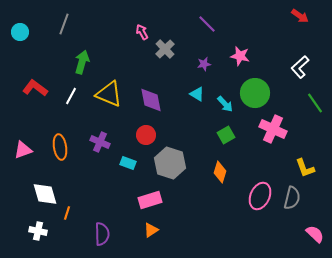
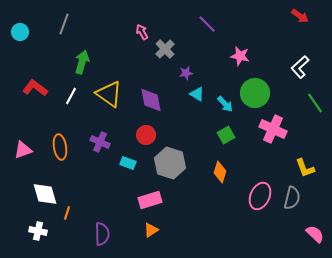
purple star: moved 18 px left, 9 px down
yellow triangle: rotated 12 degrees clockwise
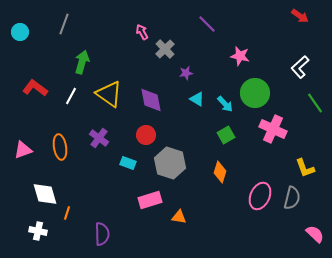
cyan triangle: moved 5 px down
purple cross: moved 1 px left, 4 px up; rotated 12 degrees clockwise
orange triangle: moved 28 px right, 13 px up; rotated 42 degrees clockwise
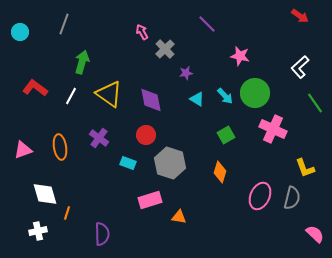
cyan arrow: moved 8 px up
white cross: rotated 24 degrees counterclockwise
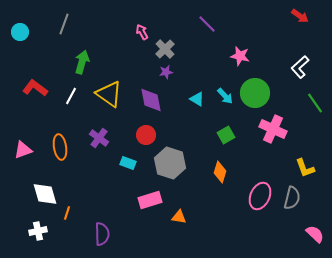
purple star: moved 20 px left, 1 px up
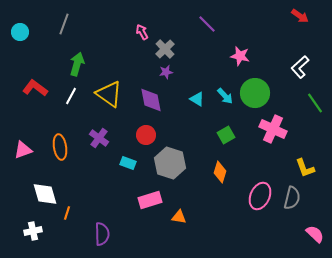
green arrow: moved 5 px left, 2 px down
white cross: moved 5 px left
